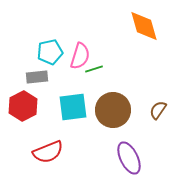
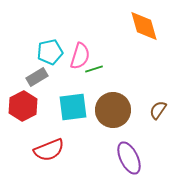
gray rectangle: rotated 25 degrees counterclockwise
red semicircle: moved 1 px right, 2 px up
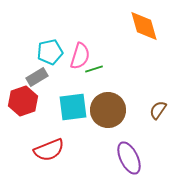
red hexagon: moved 5 px up; rotated 8 degrees clockwise
brown circle: moved 5 px left
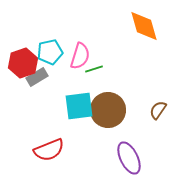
red hexagon: moved 38 px up
cyan square: moved 6 px right, 1 px up
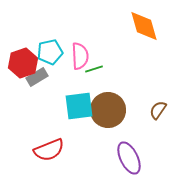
pink semicircle: rotated 20 degrees counterclockwise
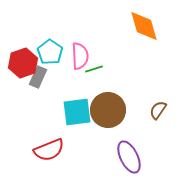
cyan pentagon: rotated 25 degrees counterclockwise
gray rectangle: moved 1 px right; rotated 35 degrees counterclockwise
cyan square: moved 2 px left, 6 px down
purple ellipse: moved 1 px up
